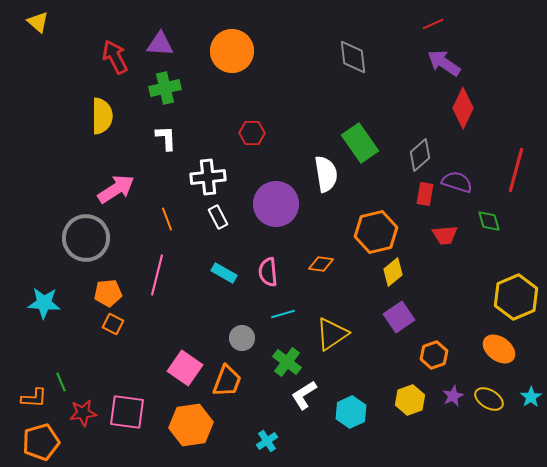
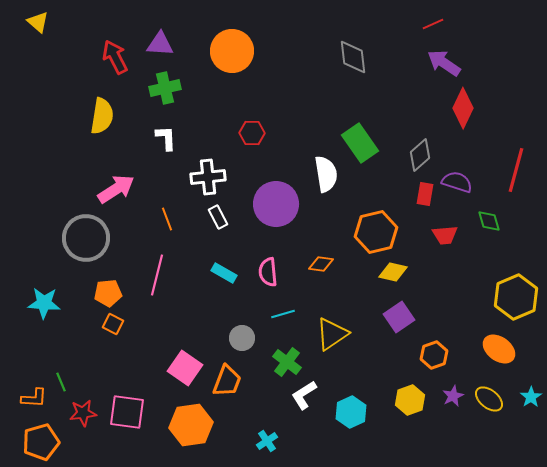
yellow semicircle at (102, 116): rotated 9 degrees clockwise
yellow diamond at (393, 272): rotated 52 degrees clockwise
yellow ellipse at (489, 399): rotated 8 degrees clockwise
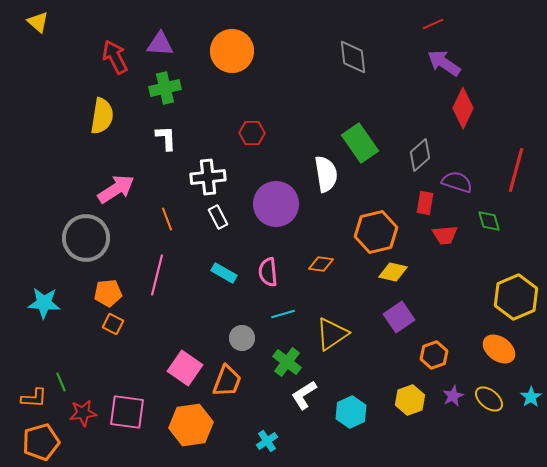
red rectangle at (425, 194): moved 9 px down
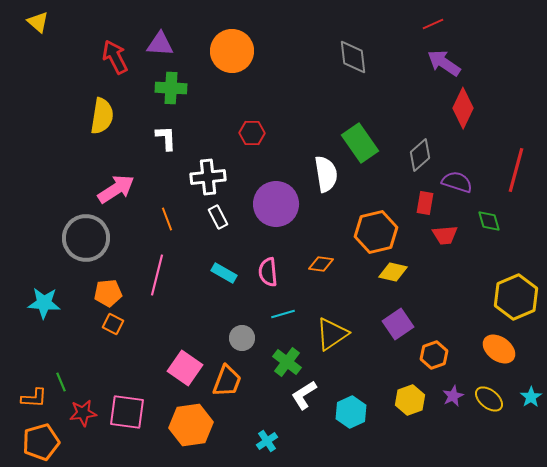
green cross at (165, 88): moved 6 px right; rotated 16 degrees clockwise
purple square at (399, 317): moved 1 px left, 7 px down
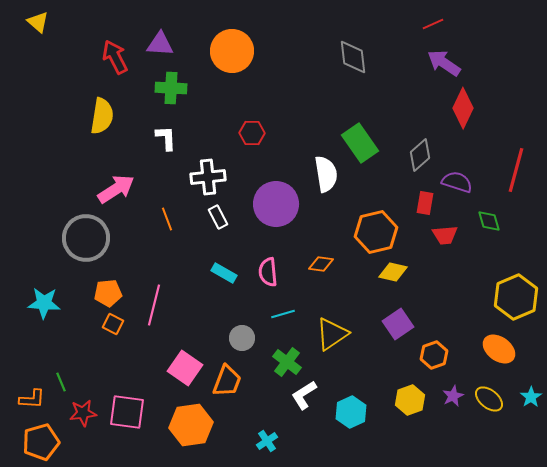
pink line at (157, 275): moved 3 px left, 30 px down
orange L-shape at (34, 398): moved 2 px left, 1 px down
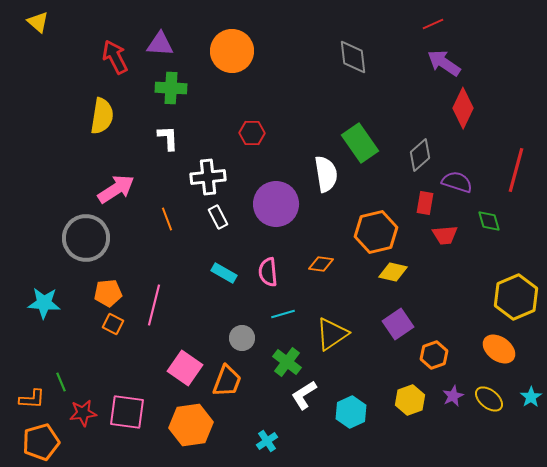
white L-shape at (166, 138): moved 2 px right
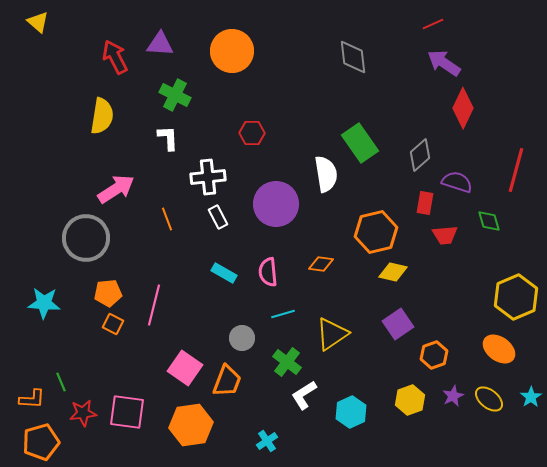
green cross at (171, 88): moved 4 px right, 7 px down; rotated 24 degrees clockwise
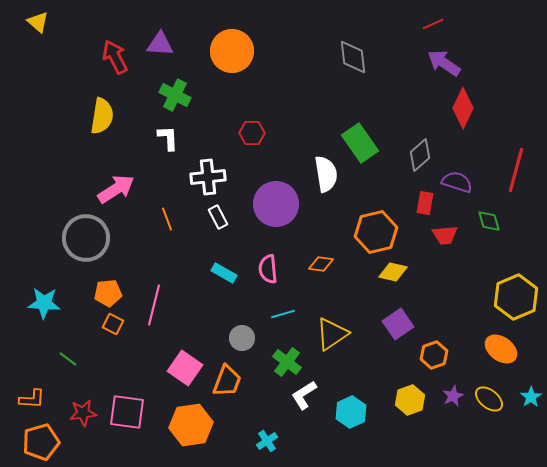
pink semicircle at (268, 272): moved 3 px up
orange ellipse at (499, 349): moved 2 px right
green line at (61, 382): moved 7 px right, 23 px up; rotated 30 degrees counterclockwise
